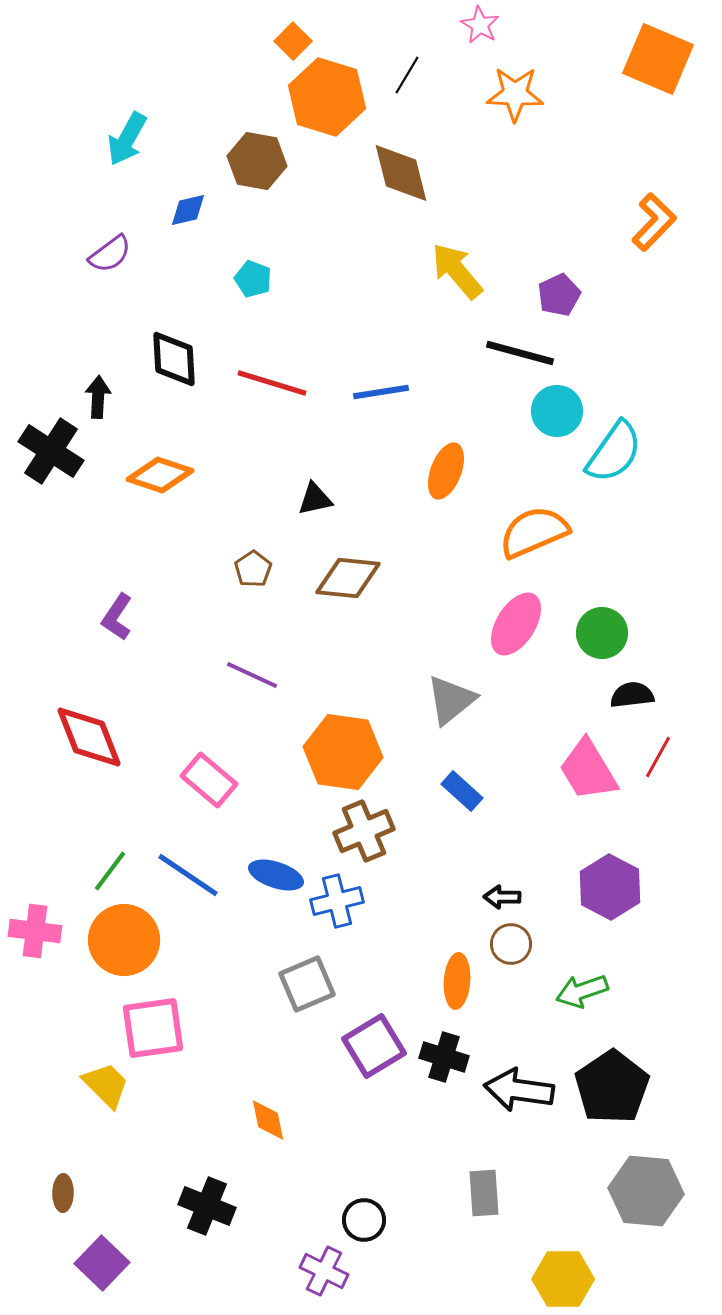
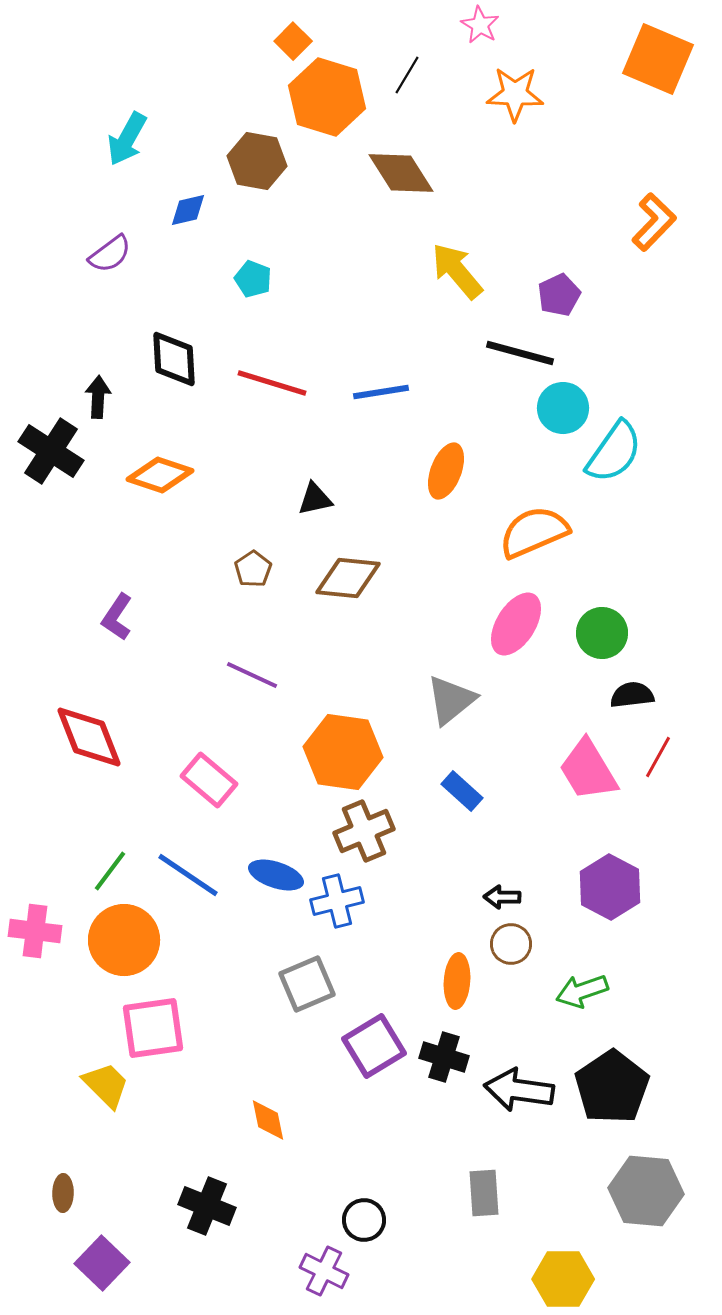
brown diamond at (401, 173): rotated 18 degrees counterclockwise
cyan circle at (557, 411): moved 6 px right, 3 px up
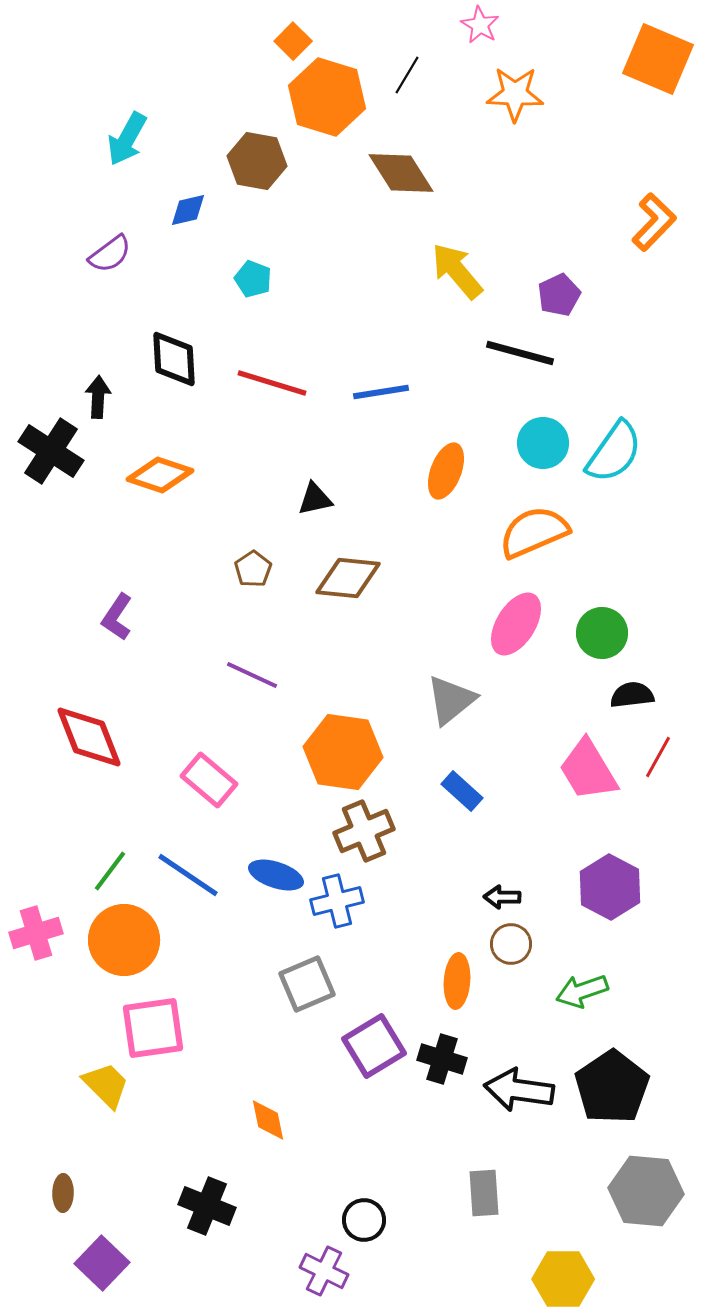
cyan circle at (563, 408): moved 20 px left, 35 px down
pink cross at (35, 931): moved 1 px right, 2 px down; rotated 24 degrees counterclockwise
black cross at (444, 1057): moved 2 px left, 2 px down
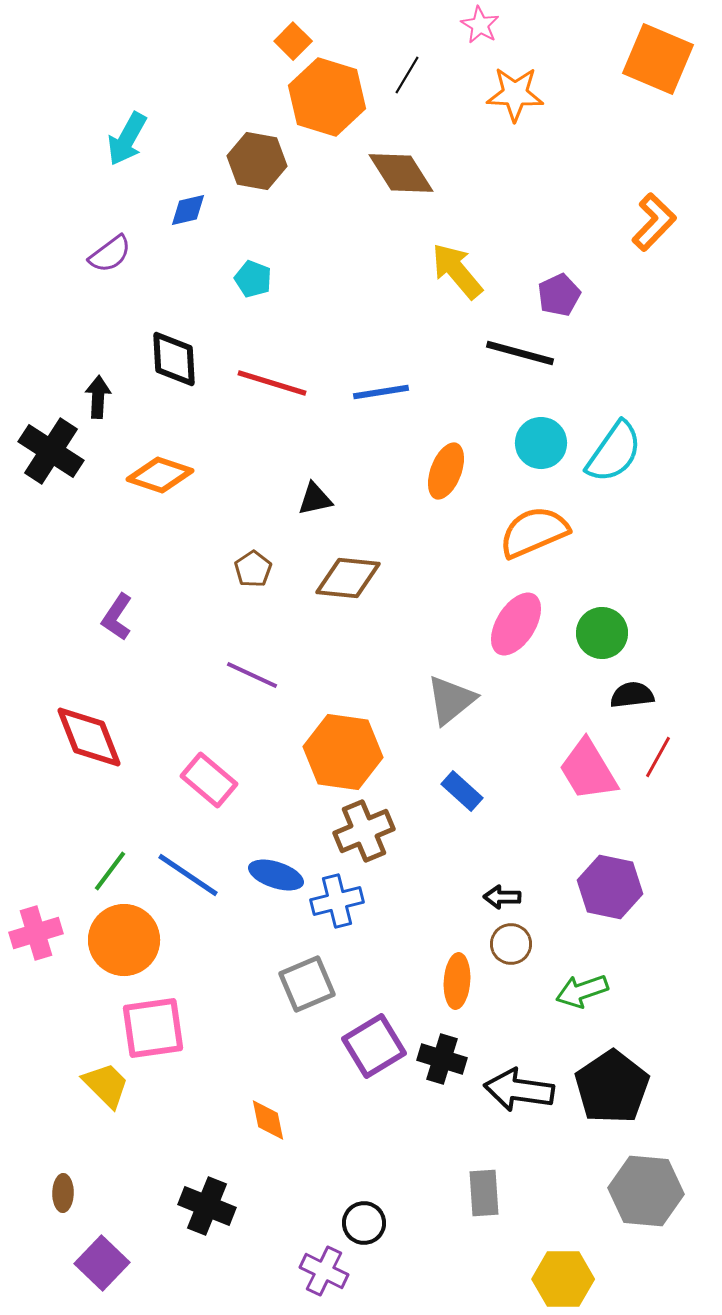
cyan circle at (543, 443): moved 2 px left
purple hexagon at (610, 887): rotated 16 degrees counterclockwise
black circle at (364, 1220): moved 3 px down
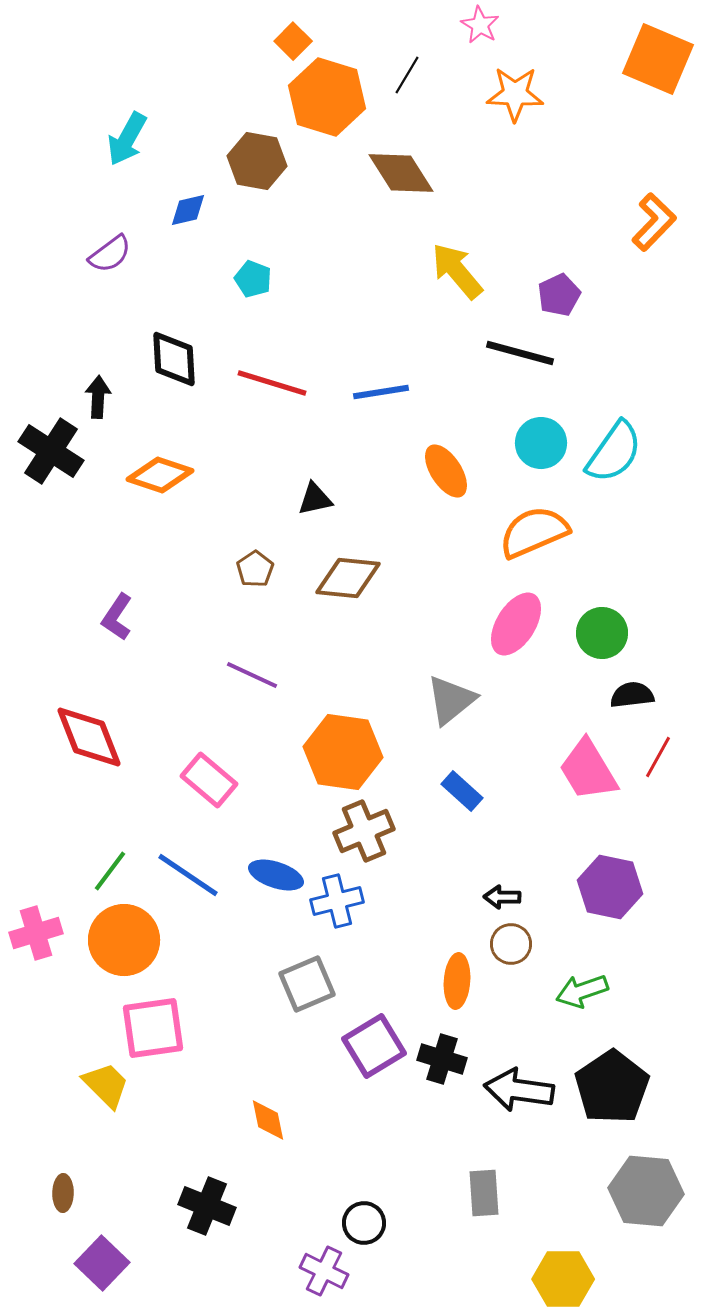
orange ellipse at (446, 471): rotated 54 degrees counterclockwise
brown pentagon at (253, 569): moved 2 px right
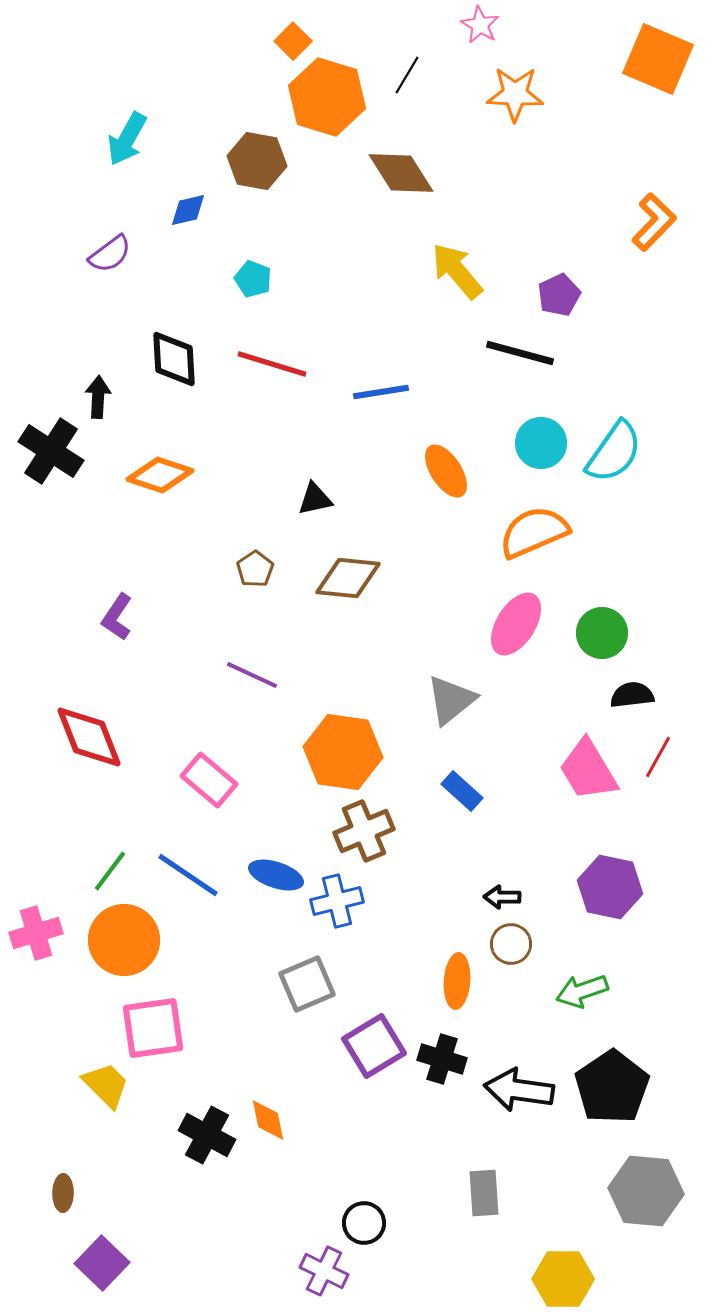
red line at (272, 383): moved 19 px up
black cross at (207, 1206): moved 71 px up; rotated 6 degrees clockwise
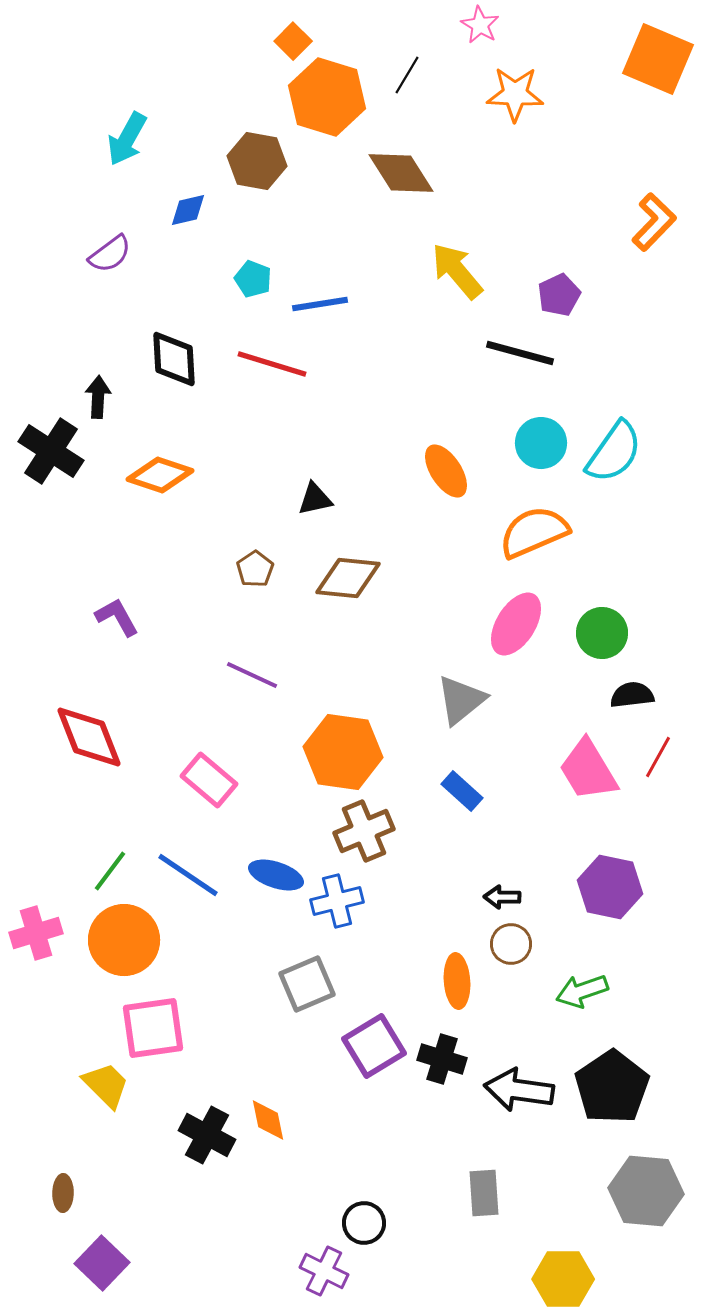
blue line at (381, 392): moved 61 px left, 88 px up
purple L-shape at (117, 617): rotated 117 degrees clockwise
gray triangle at (451, 700): moved 10 px right
orange ellipse at (457, 981): rotated 8 degrees counterclockwise
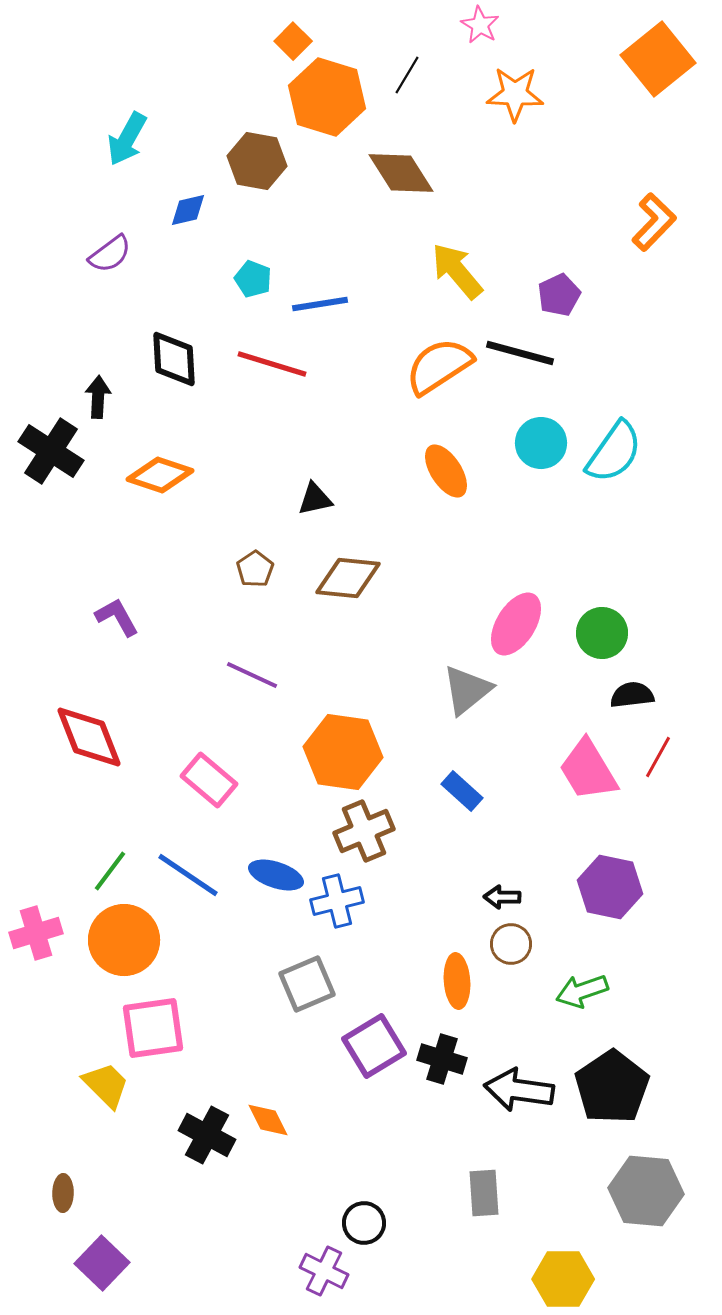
orange square at (658, 59): rotated 28 degrees clockwise
orange semicircle at (534, 532): moved 95 px left, 166 px up; rotated 10 degrees counterclockwise
gray triangle at (461, 700): moved 6 px right, 10 px up
orange diamond at (268, 1120): rotated 15 degrees counterclockwise
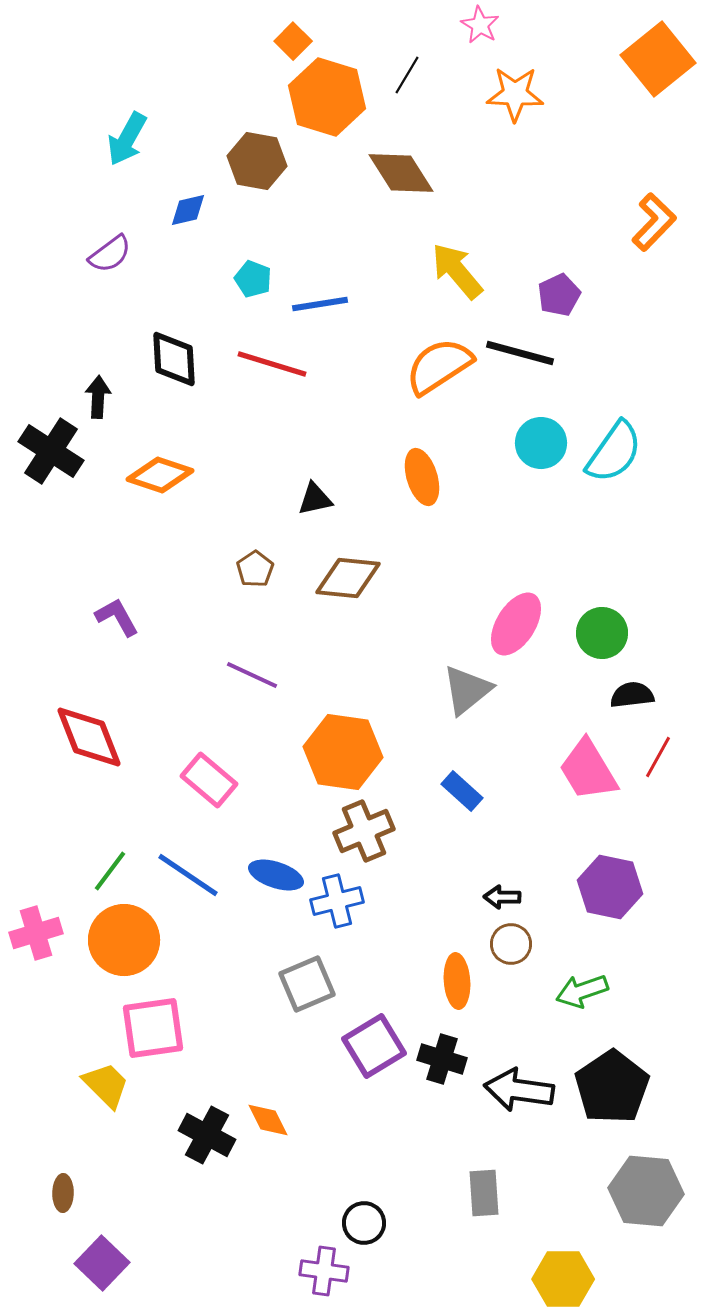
orange ellipse at (446, 471): moved 24 px left, 6 px down; rotated 16 degrees clockwise
purple cross at (324, 1271): rotated 18 degrees counterclockwise
